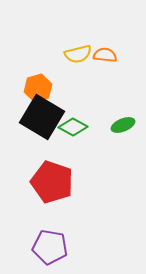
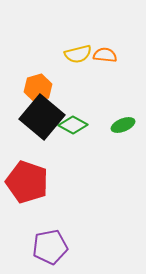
black square: rotated 9 degrees clockwise
green diamond: moved 2 px up
red pentagon: moved 25 px left
purple pentagon: rotated 20 degrees counterclockwise
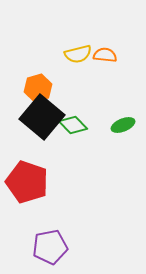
green diamond: rotated 16 degrees clockwise
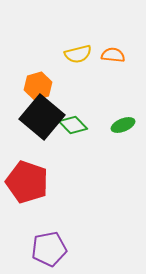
orange semicircle: moved 8 px right
orange hexagon: moved 2 px up
purple pentagon: moved 1 px left, 2 px down
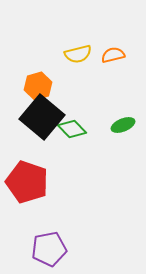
orange semicircle: rotated 20 degrees counterclockwise
green diamond: moved 1 px left, 4 px down
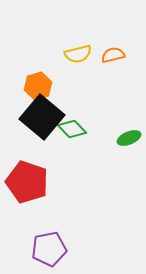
green ellipse: moved 6 px right, 13 px down
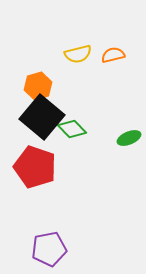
red pentagon: moved 8 px right, 15 px up
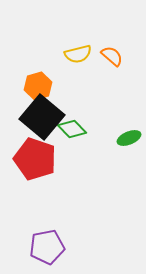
orange semicircle: moved 1 px left, 1 px down; rotated 55 degrees clockwise
red pentagon: moved 8 px up
purple pentagon: moved 2 px left, 2 px up
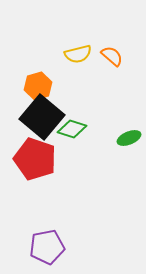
green diamond: rotated 28 degrees counterclockwise
